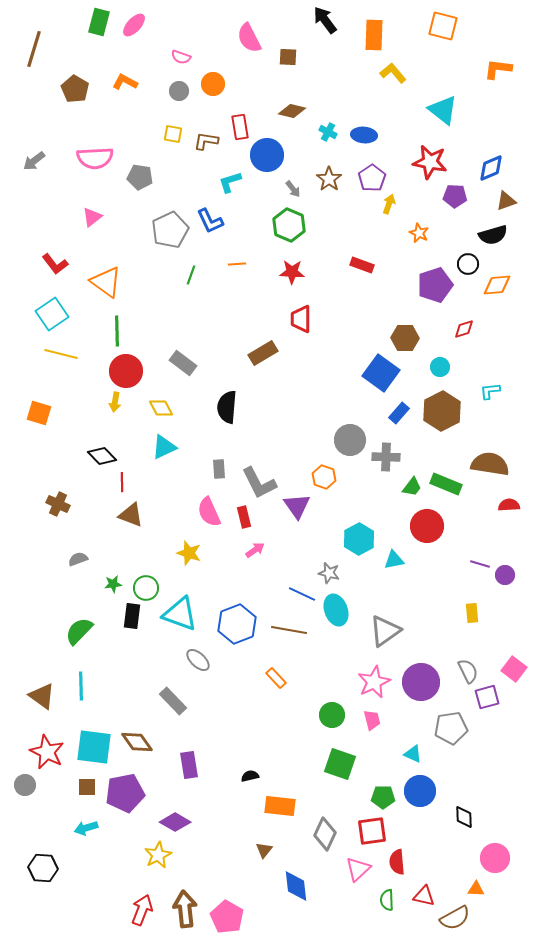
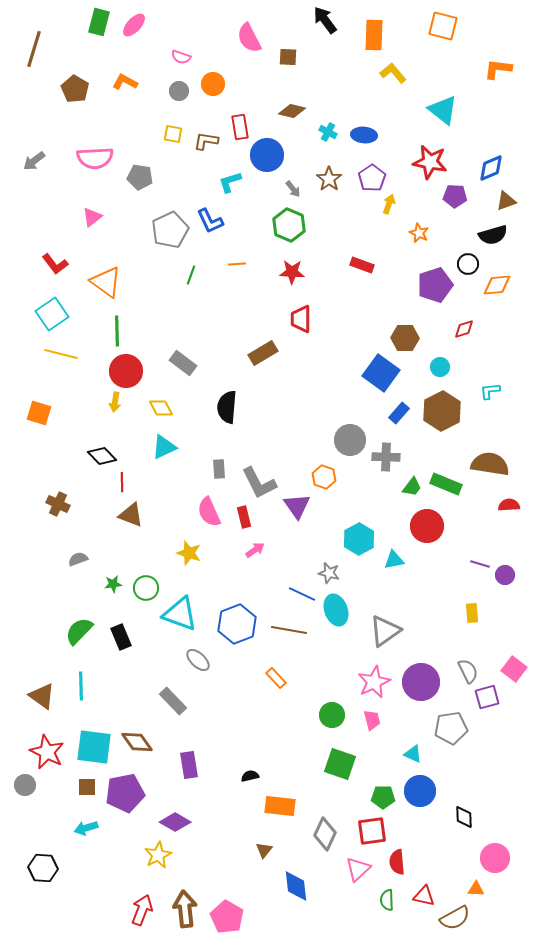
black rectangle at (132, 616): moved 11 px left, 21 px down; rotated 30 degrees counterclockwise
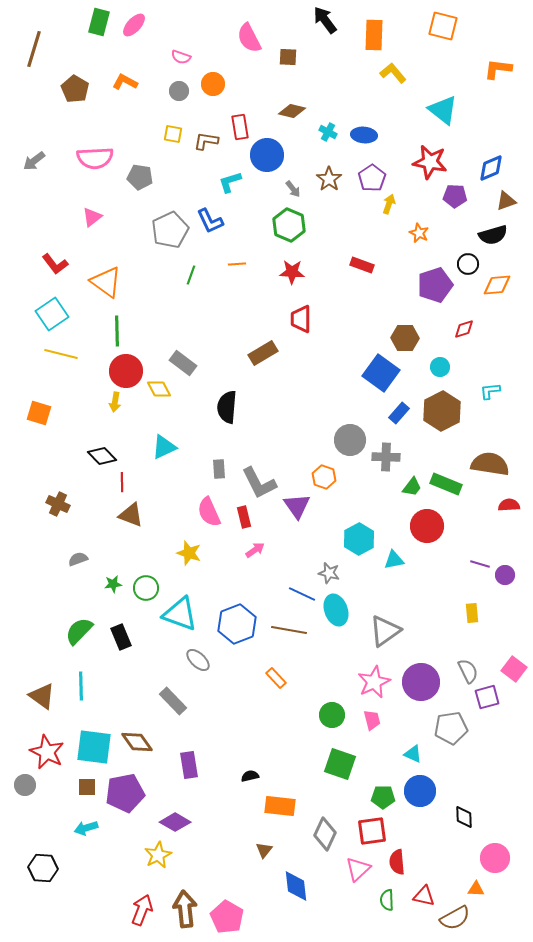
yellow diamond at (161, 408): moved 2 px left, 19 px up
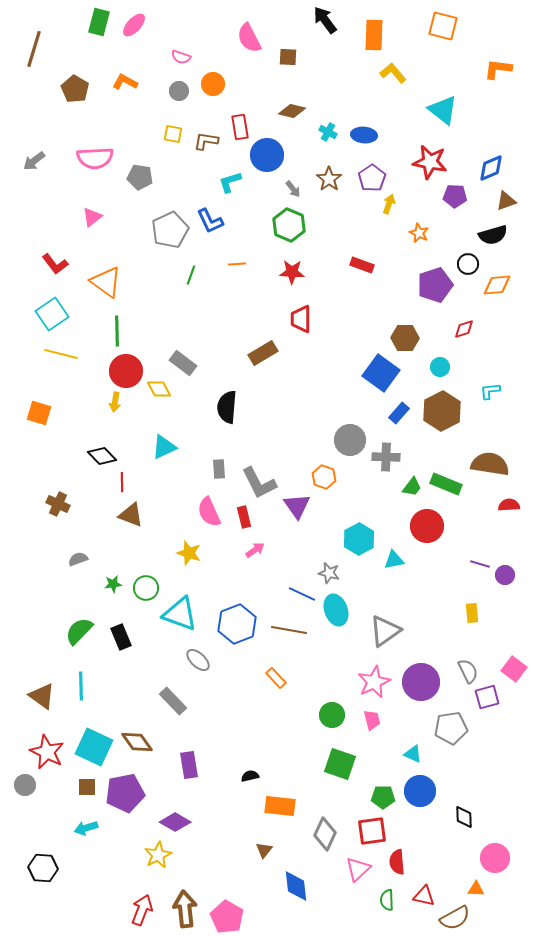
cyan square at (94, 747): rotated 18 degrees clockwise
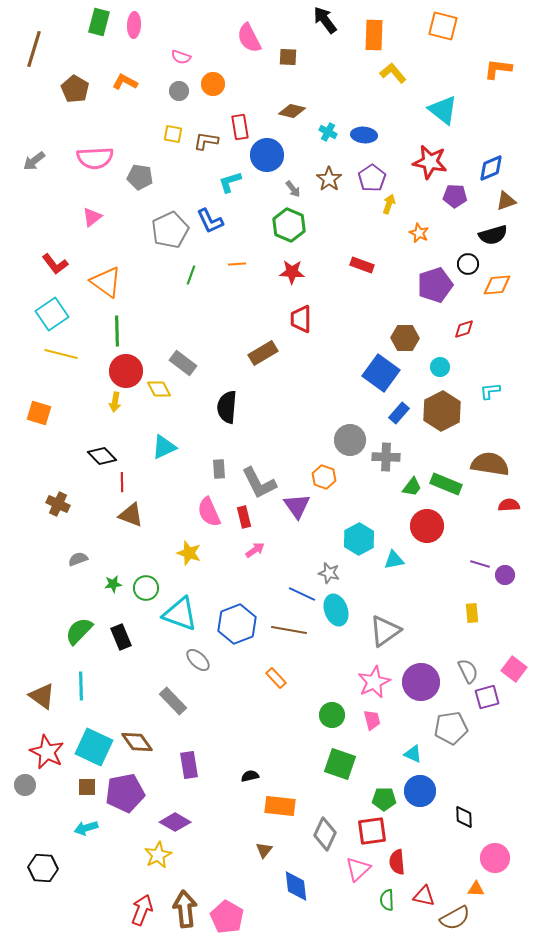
pink ellipse at (134, 25): rotated 40 degrees counterclockwise
green pentagon at (383, 797): moved 1 px right, 2 px down
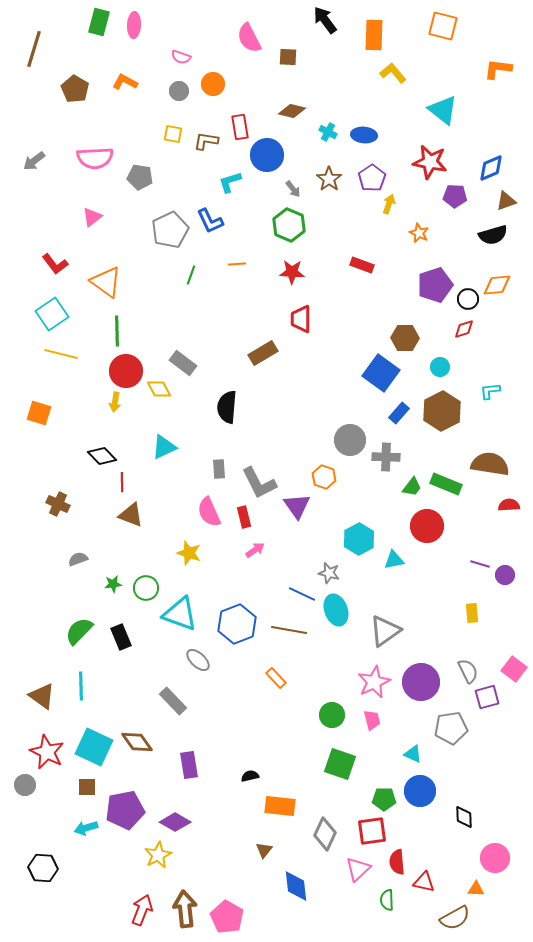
black circle at (468, 264): moved 35 px down
purple pentagon at (125, 793): moved 17 px down
red triangle at (424, 896): moved 14 px up
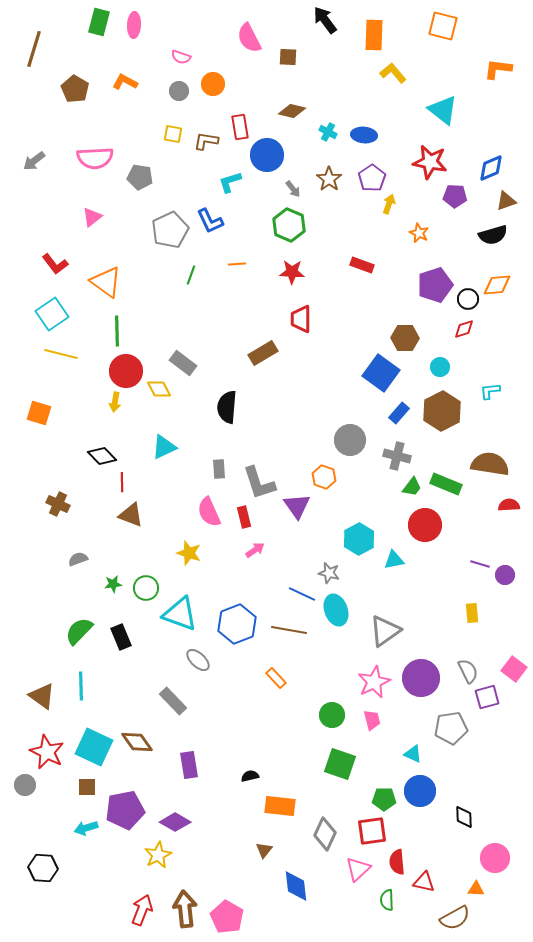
gray cross at (386, 457): moved 11 px right, 1 px up; rotated 12 degrees clockwise
gray L-shape at (259, 483): rotated 9 degrees clockwise
red circle at (427, 526): moved 2 px left, 1 px up
purple circle at (421, 682): moved 4 px up
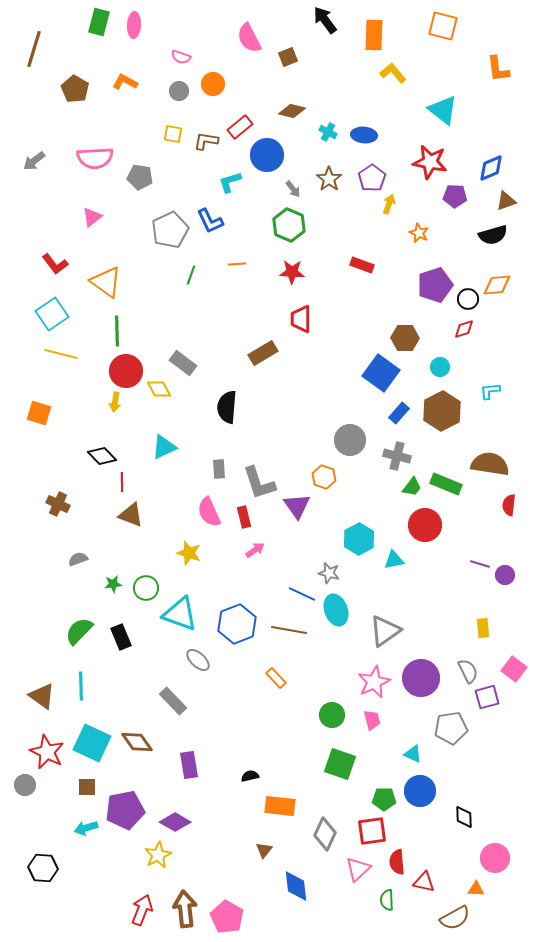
brown square at (288, 57): rotated 24 degrees counterclockwise
orange L-shape at (498, 69): rotated 104 degrees counterclockwise
red rectangle at (240, 127): rotated 60 degrees clockwise
red semicircle at (509, 505): rotated 80 degrees counterclockwise
yellow rectangle at (472, 613): moved 11 px right, 15 px down
cyan square at (94, 747): moved 2 px left, 4 px up
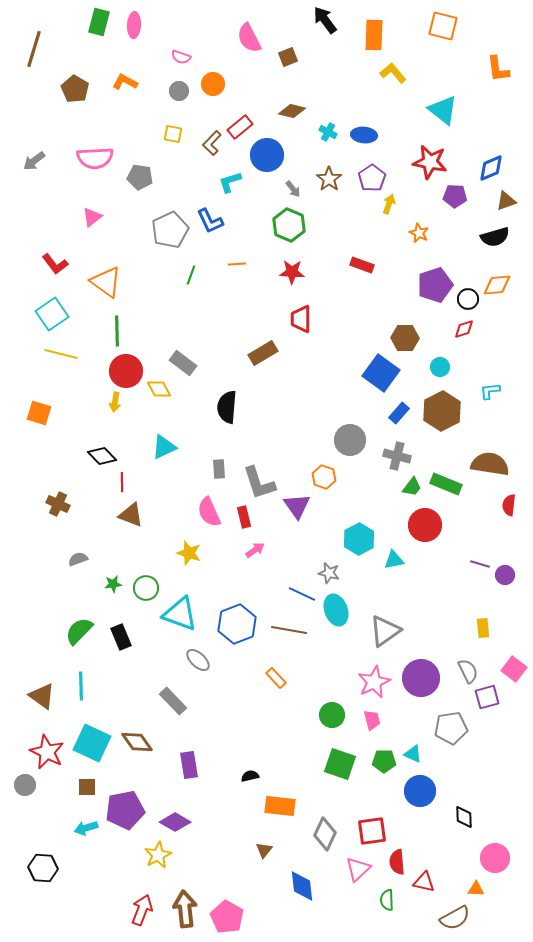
brown L-shape at (206, 141): moved 6 px right, 2 px down; rotated 55 degrees counterclockwise
black semicircle at (493, 235): moved 2 px right, 2 px down
green pentagon at (384, 799): moved 38 px up
blue diamond at (296, 886): moved 6 px right
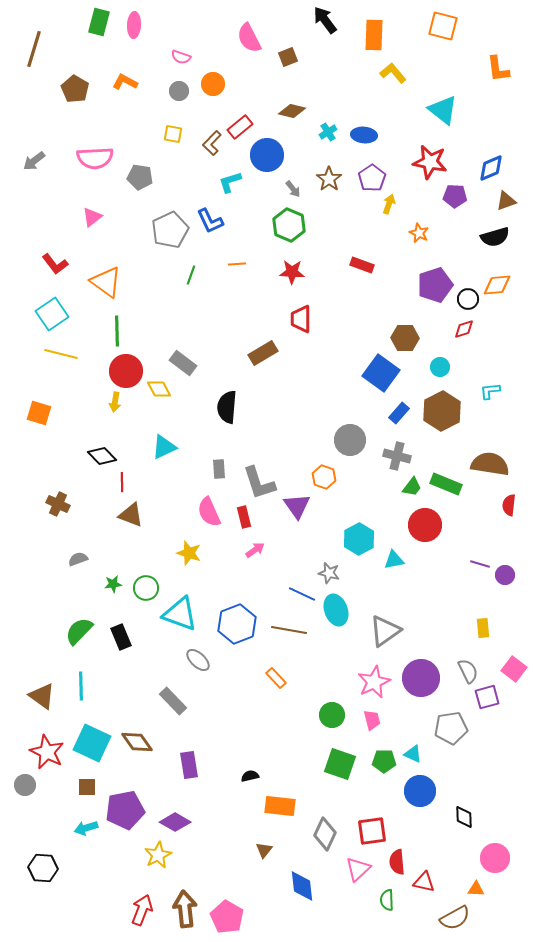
cyan cross at (328, 132): rotated 30 degrees clockwise
